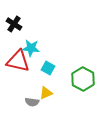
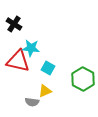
yellow triangle: moved 1 px left, 2 px up
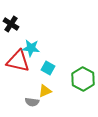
black cross: moved 3 px left
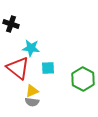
black cross: rotated 14 degrees counterclockwise
red triangle: moved 7 px down; rotated 25 degrees clockwise
cyan square: rotated 32 degrees counterclockwise
yellow triangle: moved 13 px left
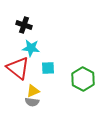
black cross: moved 13 px right, 1 px down
yellow triangle: moved 1 px right
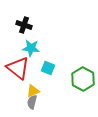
cyan square: rotated 24 degrees clockwise
gray semicircle: rotated 96 degrees clockwise
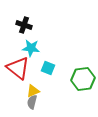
green hexagon: rotated 25 degrees clockwise
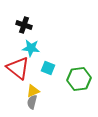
green hexagon: moved 4 px left
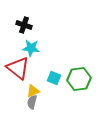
cyan square: moved 6 px right, 10 px down
